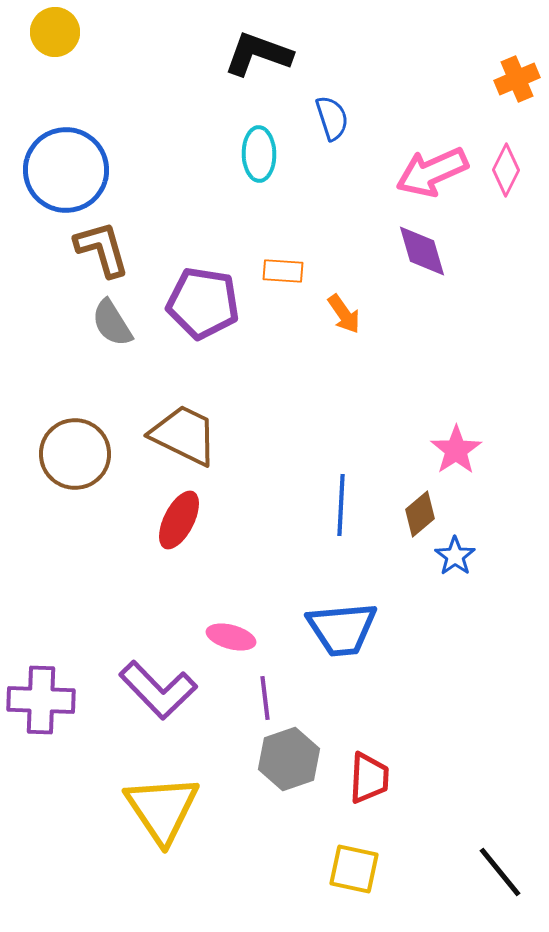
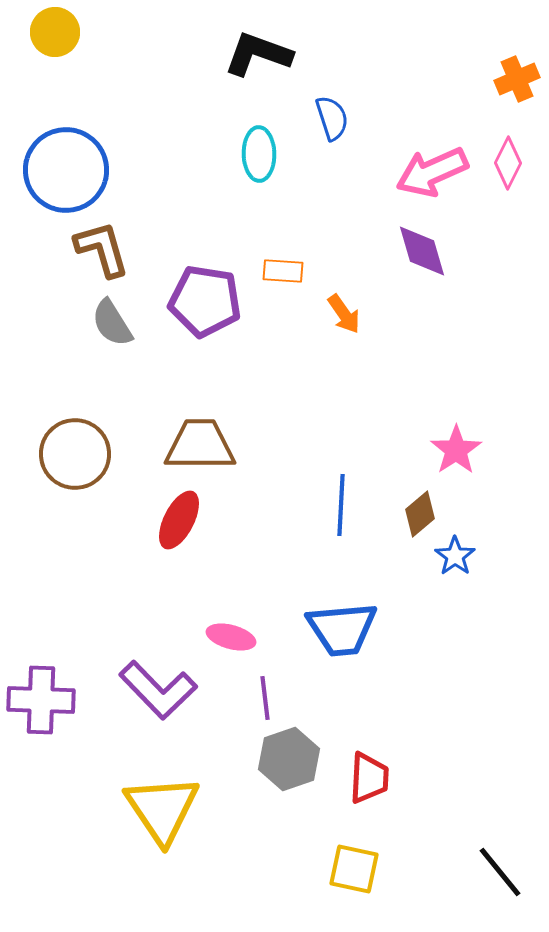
pink diamond: moved 2 px right, 7 px up
purple pentagon: moved 2 px right, 2 px up
brown trapezoid: moved 16 px right, 10 px down; rotated 26 degrees counterclockwise
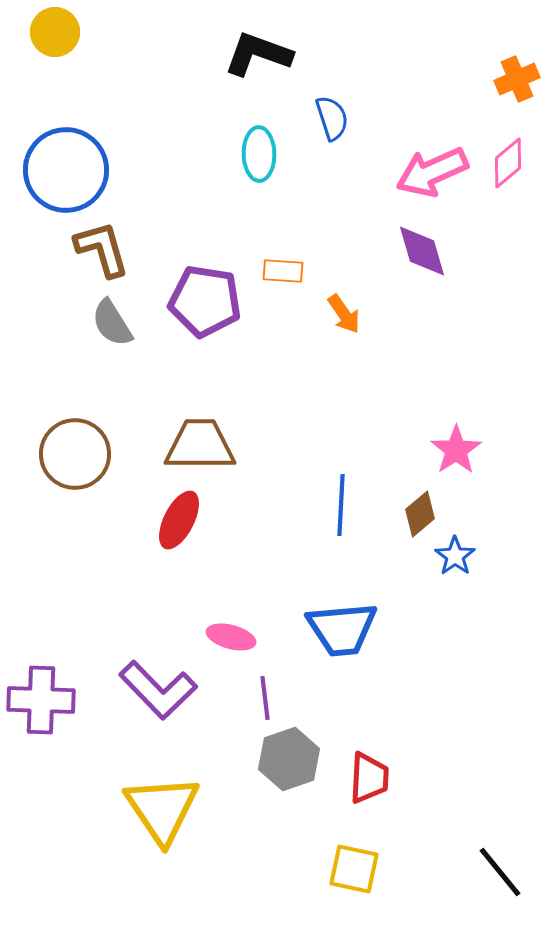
pink diamond: rotated 24 degrees clockwise
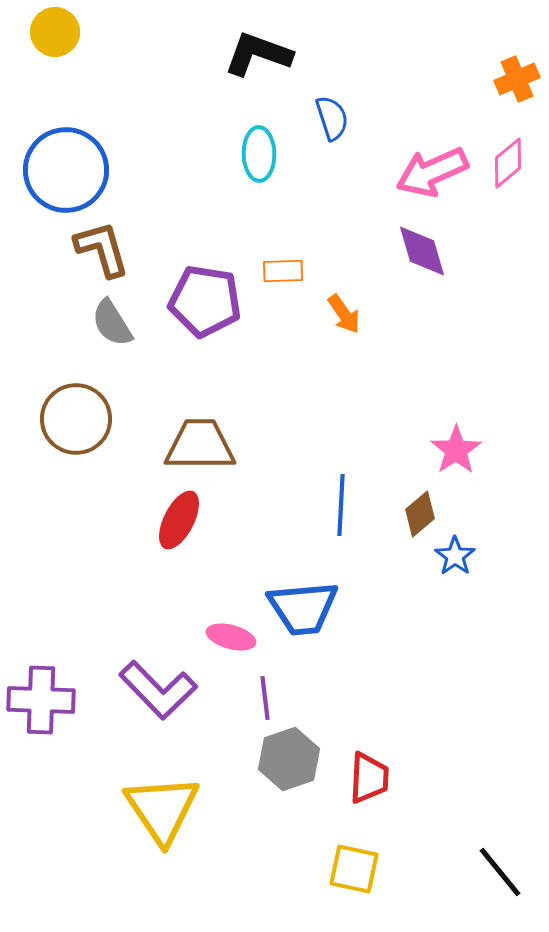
orange rectangle: rotated 6 degrees counterclockwise
brown circle: moved 1 px right, 35 px up
blue trapezoid: moved 39 px left, 21 px up
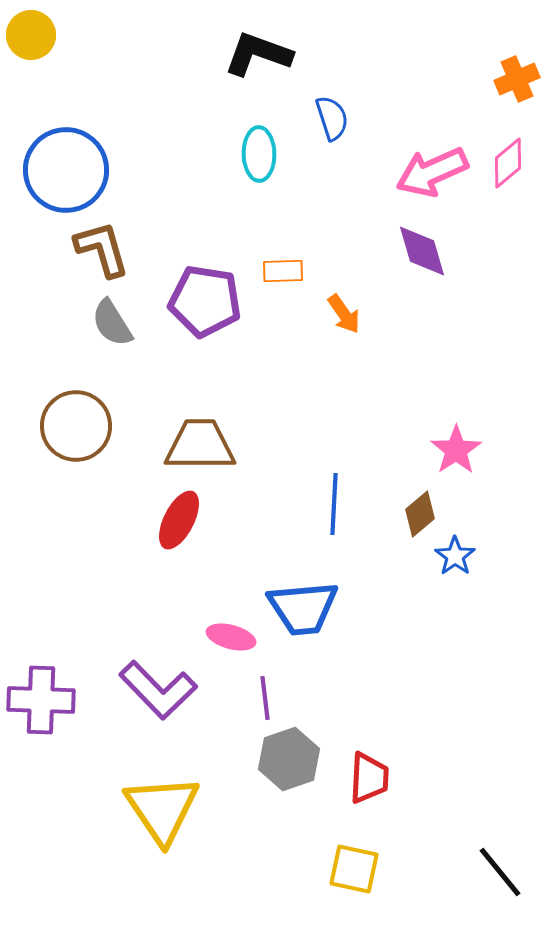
yellow circle: moved 24 px left, 3 px down
brown circle: moved 7 px down
blue line: moved 7 px left, 1 px up
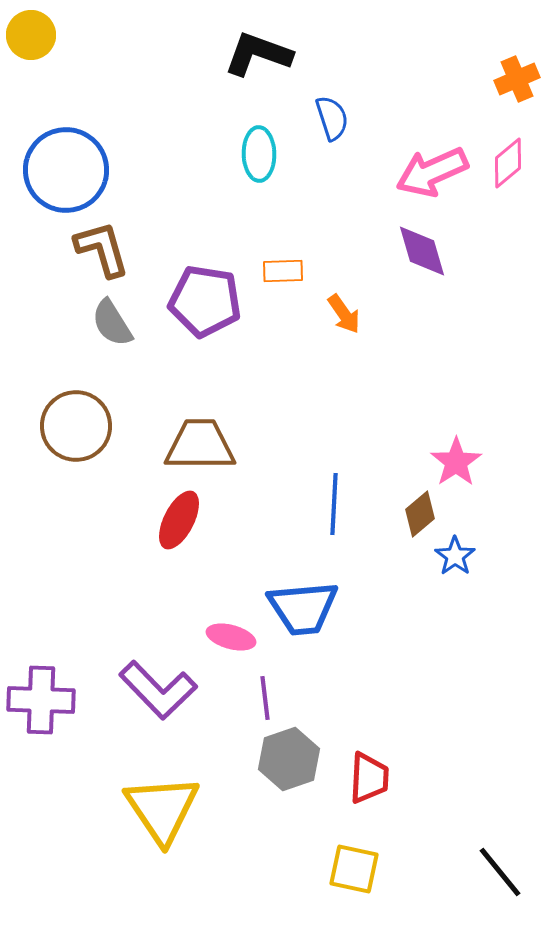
pink star: moved 12 px down
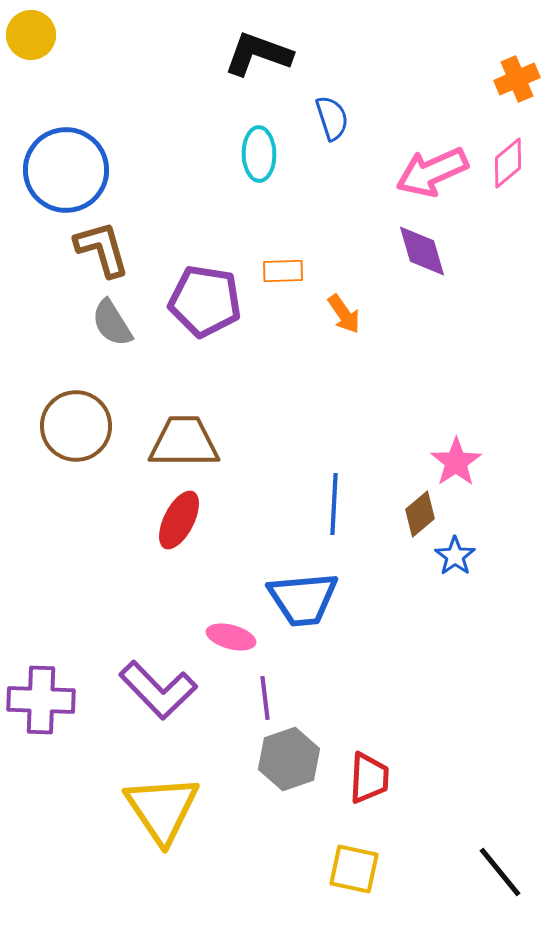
brown trapezoid: moved 16 px left, 3 px up
blue trapezoid: moved 9 px up
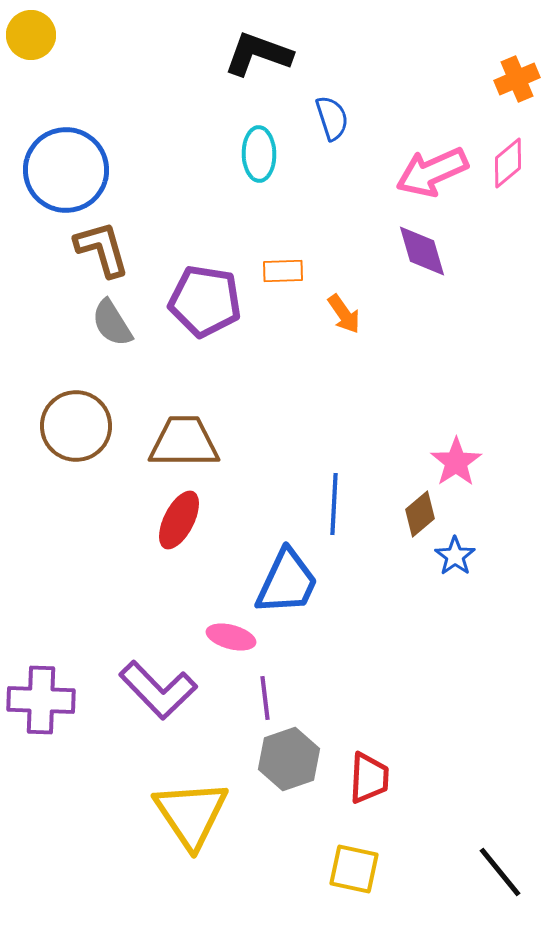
blue trapezoid: moved 16 px left, 17 px up; rotated 60 degrees counterclockwise
yellow triangle: moved 29 px right, 5 px down
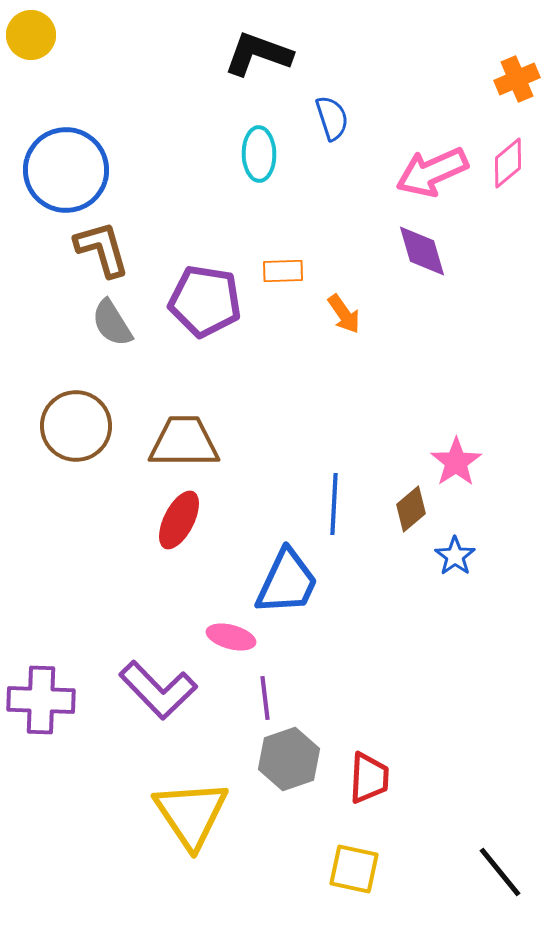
brown diamond: moved 9 px left, 5 px up
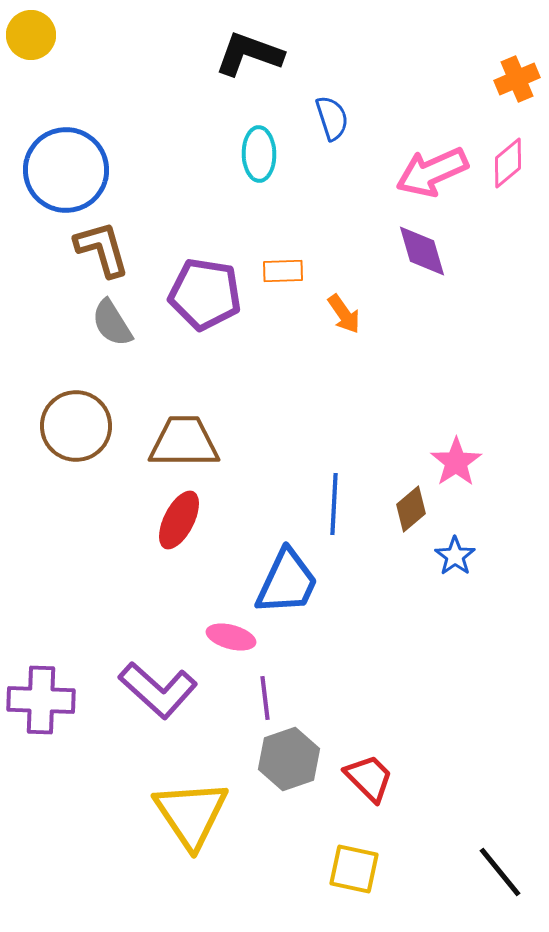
black L-shape: moved 9 px left
purple pentagon: moved 7 px up
purple L-shape: rotated 4 degrees counterclockwise
red trapezoid: rotated 48 degrees counterclockwise
